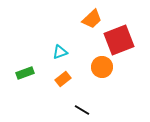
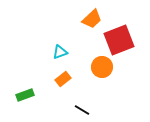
green rectangle: moved 22 px down
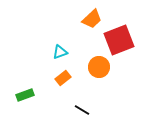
orange circle: moved 3 px left
orange rectangle: moved 1 px up
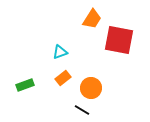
orange trapezoid: rotated 15 degrees counterclockwise
red square: rotated 32 degrees clockwise
orange circle: moved 8 px left, 21 px down
green rectangle: moved 10 px up
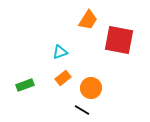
orange trapezoid: moved 4 px left, 1 px down
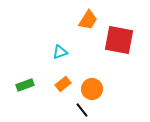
orange rectangle: moved 6 px down
orange circle: moved 1 px right, 1 px down
black line: rotated 21 degrees clockwise
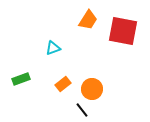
red square: moved 4 px right, 9 px up
cyan triangle: moved 7 px left, 4 px up
green rectangle: moved 4 px left, 6 px up
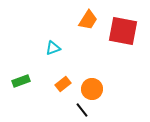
green rectangle: moved 2 px down
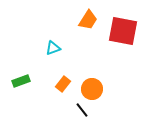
orange rectangle: rotated 14 degrees counterclockwise
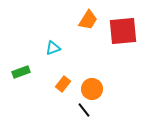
red square: rotated 16 degrees counterclockwise
green rectangle: moved 9 px up
black line: moved 2 px right
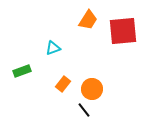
green rectangle: moved 1 px right, 1 px up
